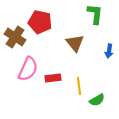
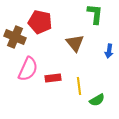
brown cross: rotated 10 degrees counterclockwise
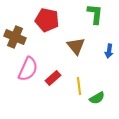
red pentagon: moved 7 px right, 2 px up
brown triangle: moved 1 px right, 3 px down
red rectangle: rotated 35 degrees counterclockwise
green semicircle: moved 2 px up
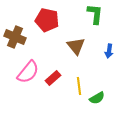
pink semicircle: moved 3 px down; rotated 15 degrees clockwise
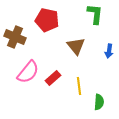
green semicircle: moved 2 px right, 4 px down; rotated 56 degrees counterclockwise
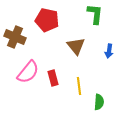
red rectangle: rotated 63 degrees counterclockwise
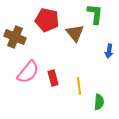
brown triangle: moved 1 px left, 13 px up
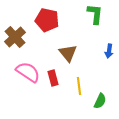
brown triangle: moved 7 px left, 20 px down
brown cross: rotated 25 degrees clockwise
pink semicircle: rotated 95 degrees counterclockwise
green semicircle: moved 1 px right, 1 px up; rotated 21 degrees clockwise
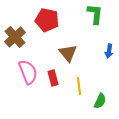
pink semicircle: rotated 35 degrees clockwise
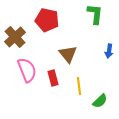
brown triangle: moved 1 px down
pink semicircle: moved 1 px left, 2 px up
green semicircle: rotated 21 degrees clockwise
